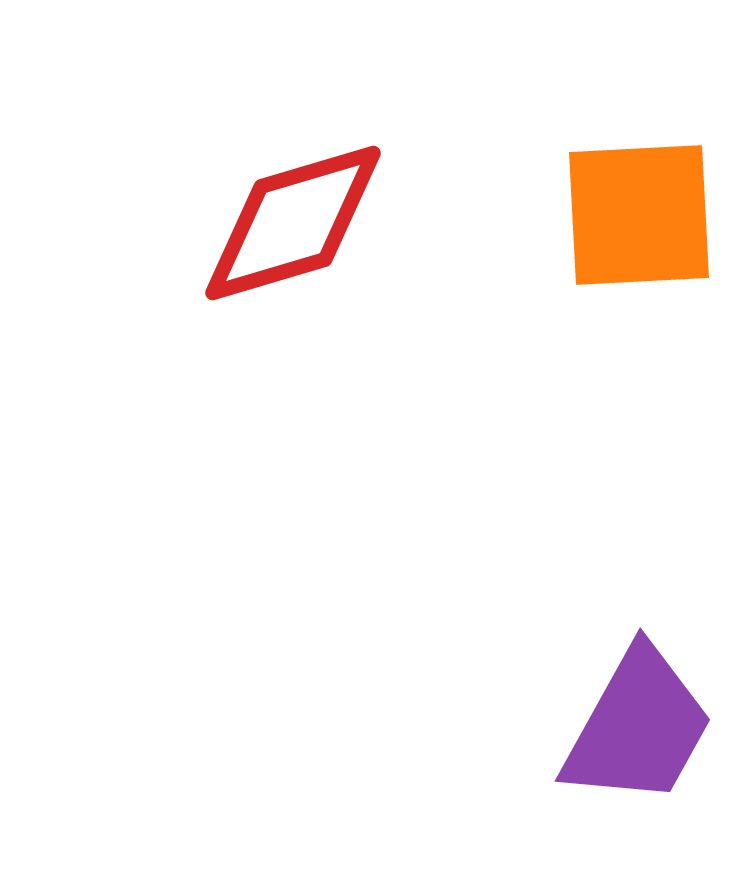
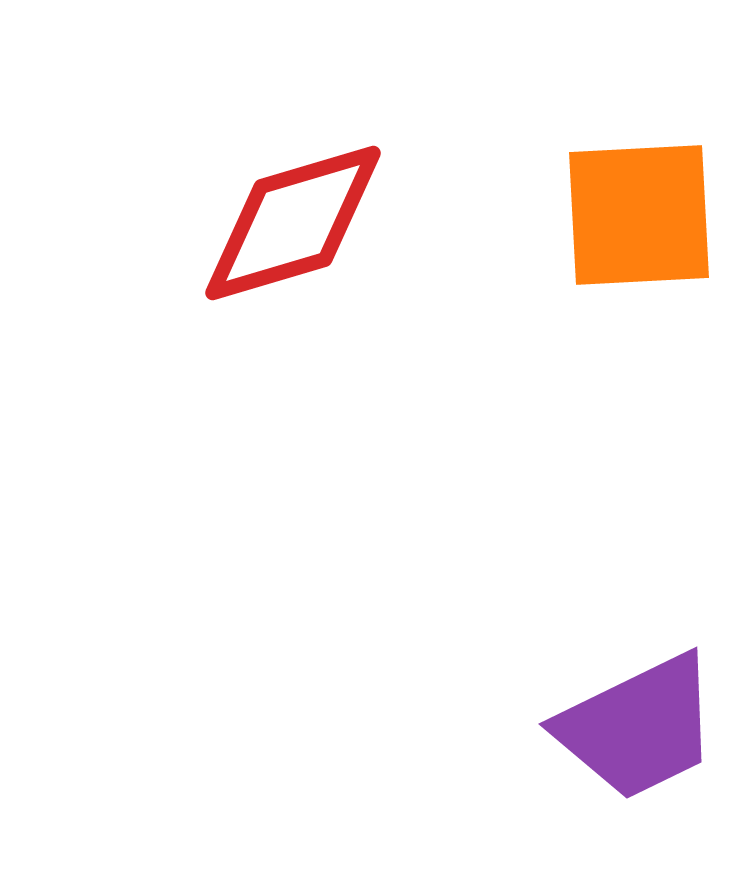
purple trapezoid: rotated 35 degrees clockwise
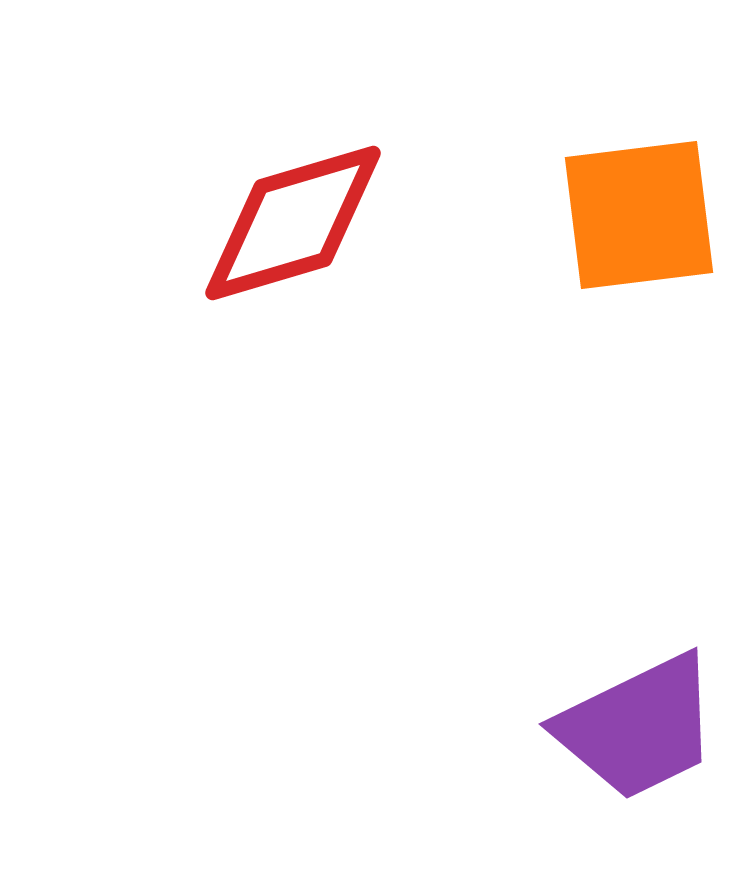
orange square: rotated 4 degrees counterclockwise
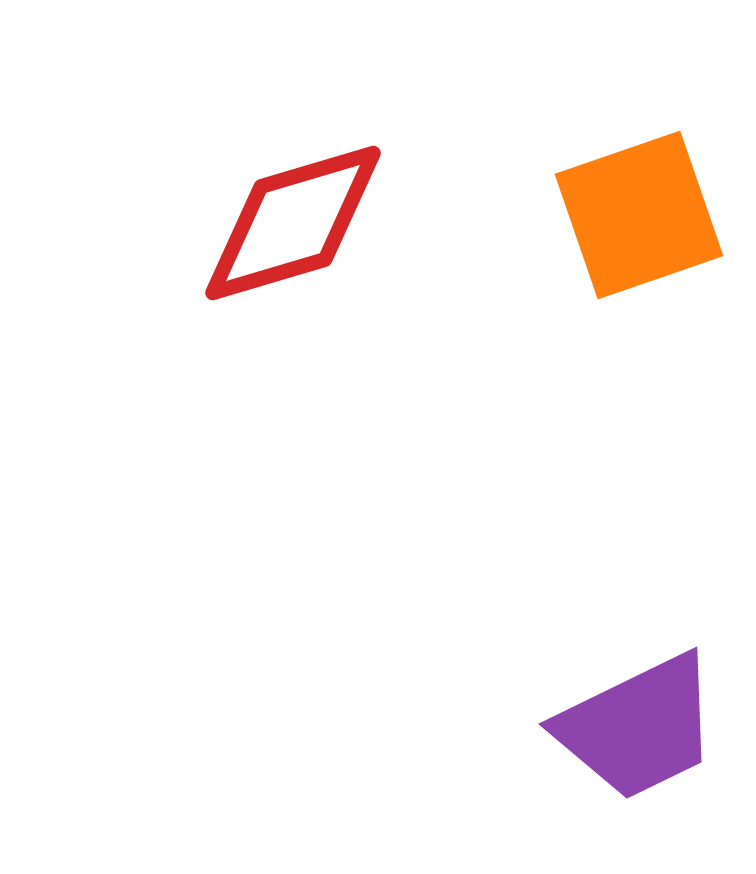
orange square: rotated 12 degrees counterclockwise
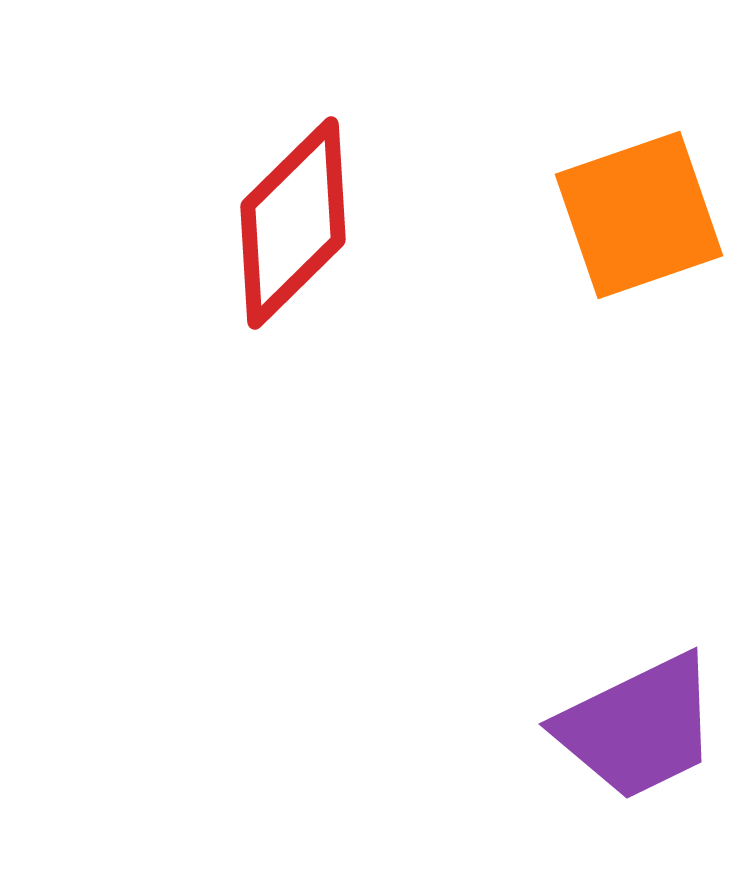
red diamond: rotated 28 degrees counterclockwise
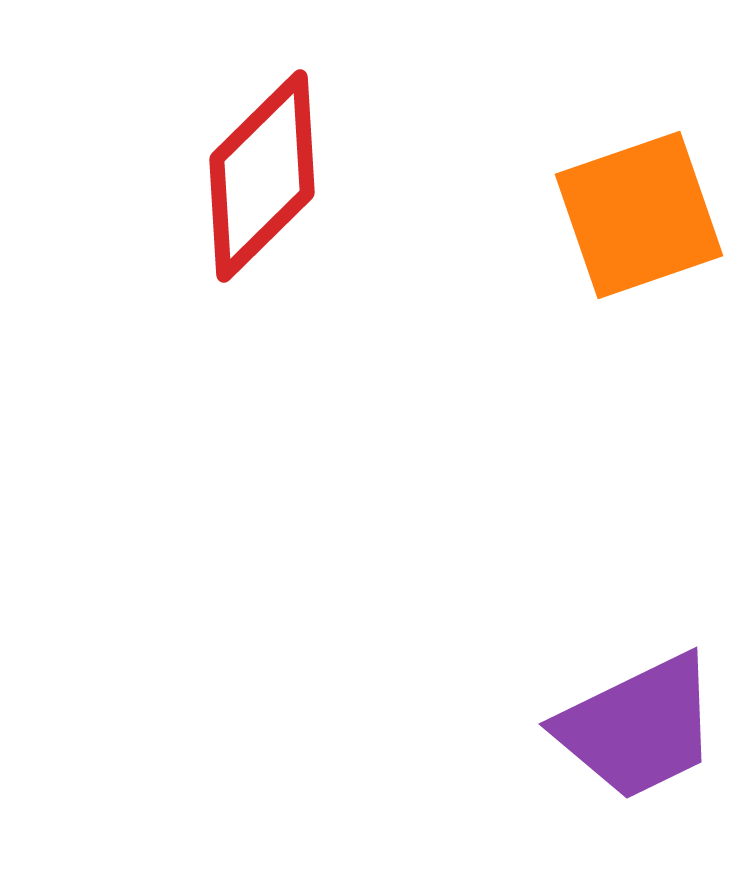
red diamond: moved 31 px left, 47 px up
